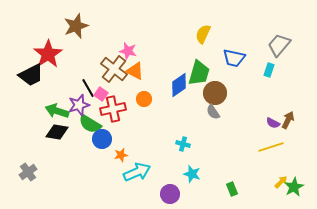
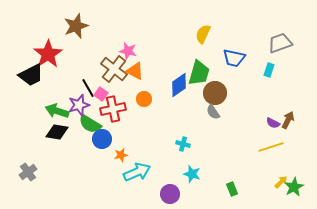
gray trapezoid: moved 1 px right, 2 px up; rotated 30 degrees clockwise
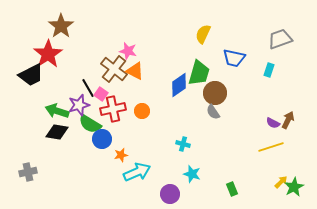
brown star: moved 15 px left; rotated 15 degrees counterclockwise
gray trapezoid: moved 4 px up
orange circle: moved 2 px left, 12 px down
gray cross: rotated 24 degrees clockwise
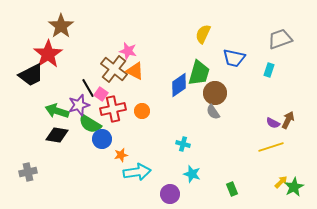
black diamond: moved 3 px down
cyan arrow: rotated 16 degrees clockwise
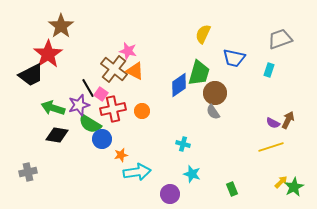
green arrow: moved 4 px left, 3 px up
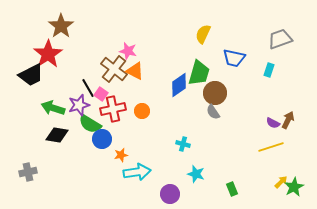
cyan star: moved 4 px right
